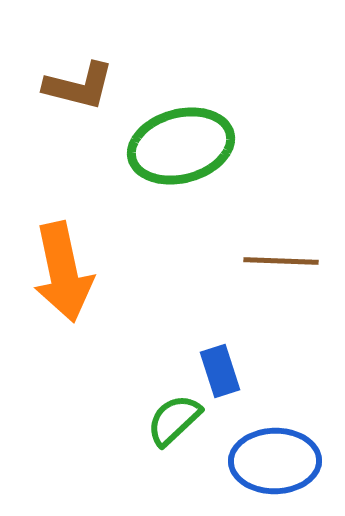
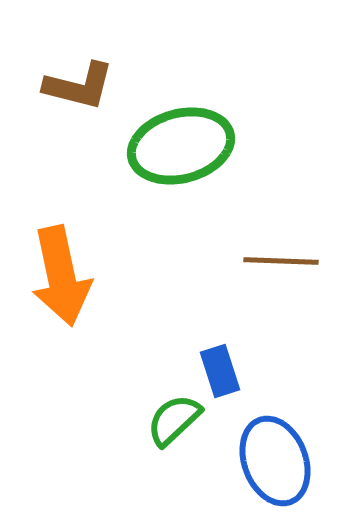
orange arrow: moved 2 px left, 4 px down
blue ellipse: rotated 70 degrees clockwise
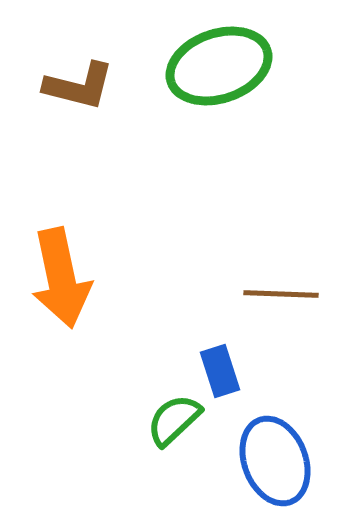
green ellipse: moved 38 px right, 80 px up; rotated 4 degrees counterclockwise
brown line: moved 33 px down
orange arrow: moved 2 px down
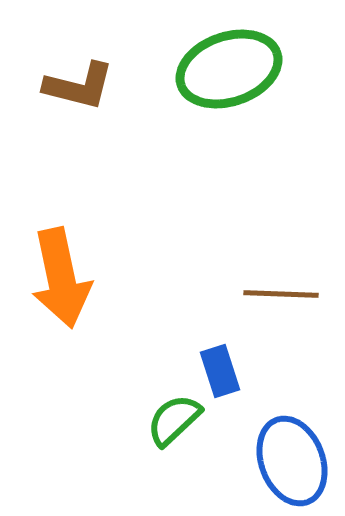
green ellipse: moved 10 px right, 3 px down
blue ellipse: moved 17 px right
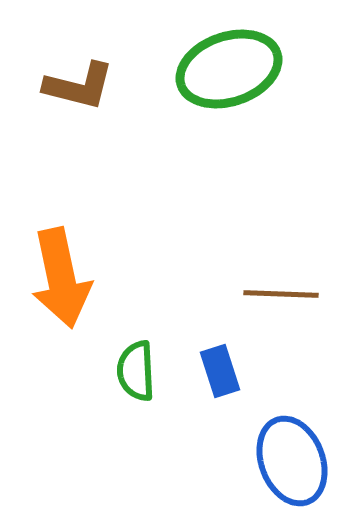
green semicircle: moved 38 px left, 49 px up; rotated 50 degrees counterclockwise
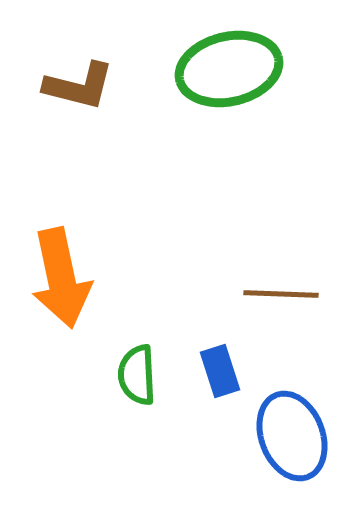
green ellipse: rotated 6 degrees clockwise
green semicircle: moved 1 px right, 4 px down
blue ellipse: moved 25 px up
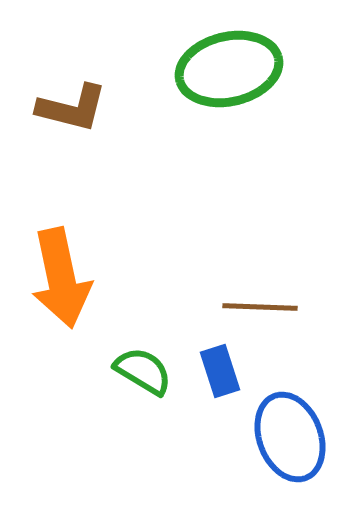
brown L-shape: moved 7 px left, 22 px down
brown line: moved 21 px left, 13 px down
green semicircle: moved 6 px right, 4 px up; rotated 124 degrees clockwise
blue ellipse: moved 2 px left, 1 px down
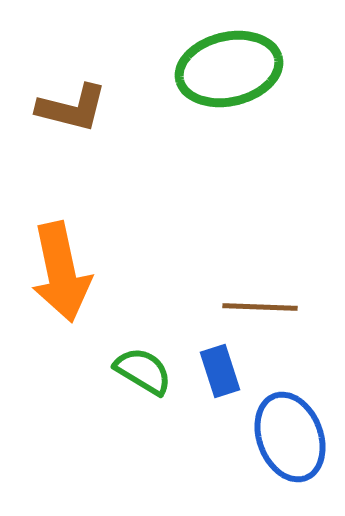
orange arrow: moved 6 px up
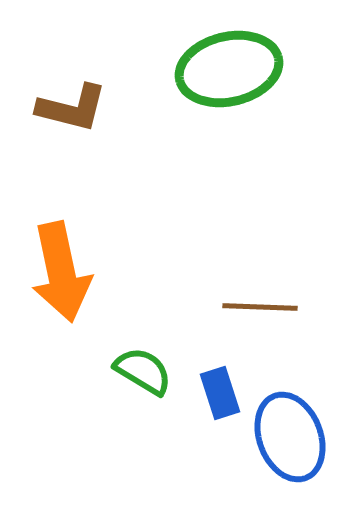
blue rectangle: moved 22 px down
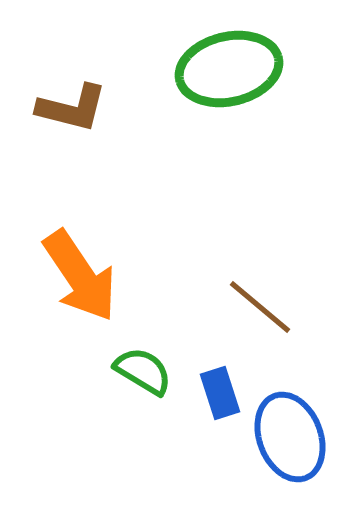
orange arrow: moved 19 px right, 4 px down; rotated 22 degrees counterclockwise
brown line: rotated 38 degrees clockwise
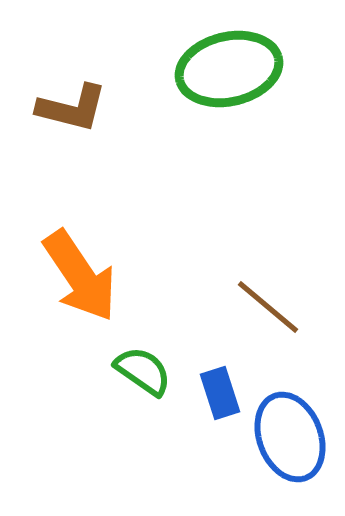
brown line: moved 8 px right
green semicircle: rotated 4 degrees clockwise
